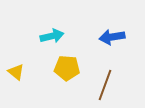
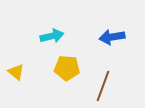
brown line: moved 2 px left, 1 px down
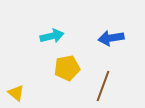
blue arrow: moved 1 px left, 1 px down
yellow pentagon: rotated 15 degrees counterclockwise
yellow triangle: moved 21 px down
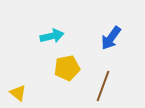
blue arrow: rotated 45 degrees counterclockwise
yellow triangle: moved 2 px right
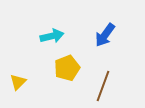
blue arrow: moved 6 px left, 3 px up
yellow pentagon: rotated 10 degrees counterclockwise
yellow triangle: moved 11 px up; rotated 36 degrees clockwise
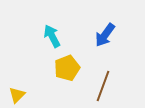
cyan arrow: rotated 105 degrees counterclockwise
yellow triangle: moved 1 px left, 13 px down
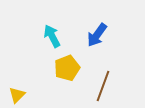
blue arrow: moved 8 px left
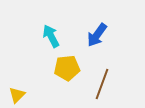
cyan arrow: moved 1 px left
yellow pentagon: rotated 15 degrees clockwise
brown line: moved 1 px left, 2 px up
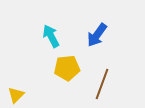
yellow triangle: moved 1 px left
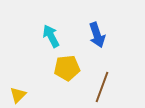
blue arrow: rotated 55 degrees counterclockwise
brown line: moved 3 px down
yellow triangle: moved 2 px right
